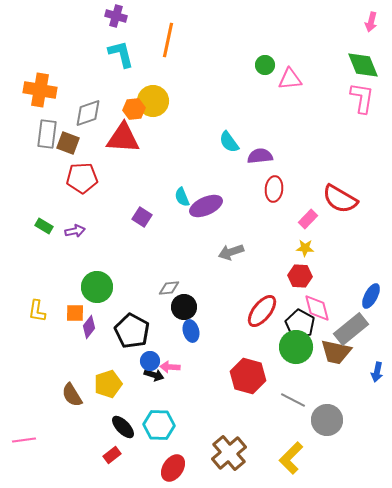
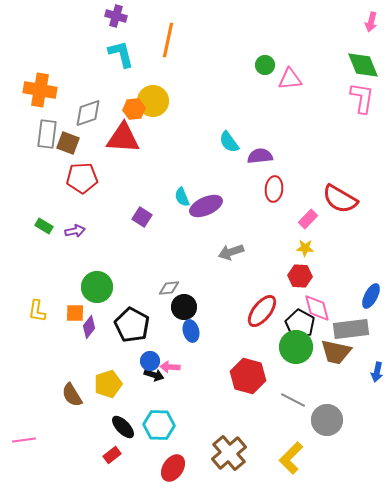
gray rectangle at (351, 329): rotated 32 degrees clockwise
black pentagon at (132, 331): moved 6 px up
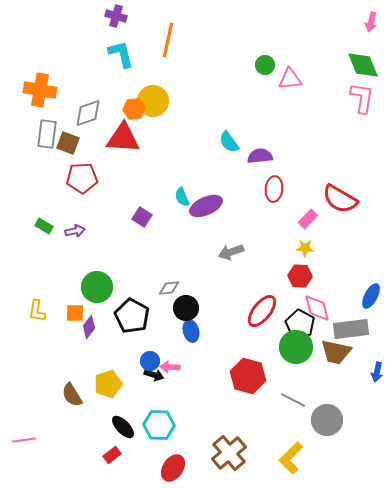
black circle at (184, 307): moved 2 px right, 1 px down
black pentagon at (132, 325): moved 9 px up
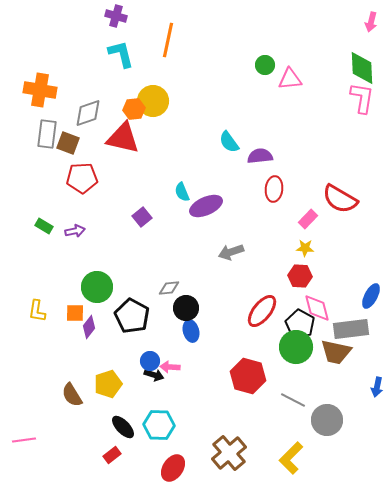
green diamond at (363, 65): moved 1 px left, 3 px down; rotated 20 degrees clockwise
red triangle at (123, 138): rotated 9 degrees clockwise
cyan semicircle at (182, 197): moved 5 px up
purple square at (142, 217): rotated 18 degrees clockwise
blue arrow at (377, 372): moved 15 px down
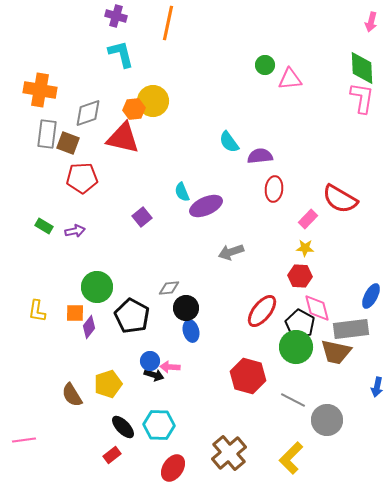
orange line at (168, 40): moved 17 px up
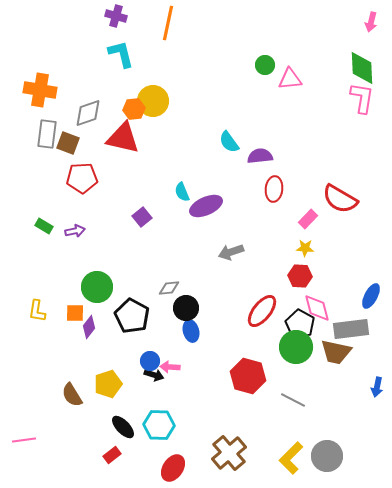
gray circle at (327, 420): moved 36 px down
